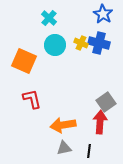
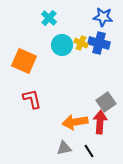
blue star: moved 3 px down; rotated 24 degrees counterclockwise
cyan circle: moved 7 px right
orange arrow: moved 12 px right, 3 px up
black line: rotated 40 degrees counterclockwise
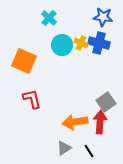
gray triangle: rotated 21 degrees counterclockwise
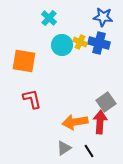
yellow cross: moved 1 px left, 1 px up
orange square: rotated 15 degrees counterclockwise
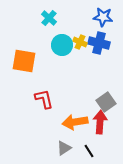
red L-shape: moved 12 px right
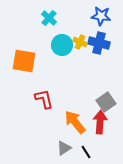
blue star: moved 2 px left, 1 px up
orange arrow: rotated 60 degrees clockwise
black line: moved 3 px left, 1 px down
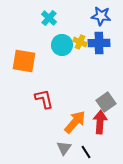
blue cross: rotated 15 degrees counterclockwise
orange arrow: rotated 80 degrees clockwise
gray triangle: rotated 21 degrees counterclockwise
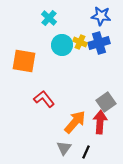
blue cross: rotated 15 degrees counterclockwise
red L-shape: rotated 25 degrees counterclockwise
black line: rotated 56 degrees clockwise
